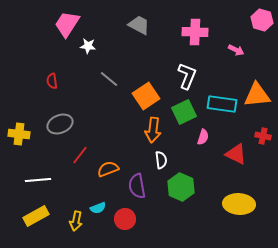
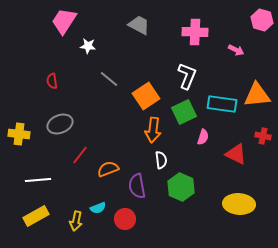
pink trapezoid: moved 3 px left, 3 px up
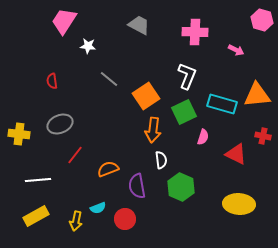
cyan rectangle: rotated 8 degrees clockwise
red line: moved 5 px left
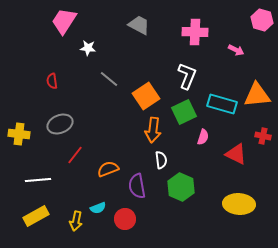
white star: moved 2 px down
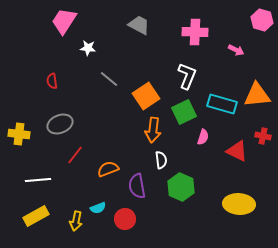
red triangle: moved 1 px right, 3 px up
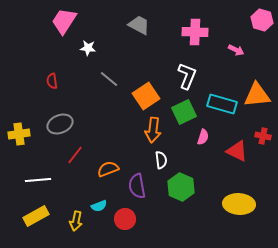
yellow cross: rotated 15 degrees counterclockwise
cyan semicircle: moved 1 px right, 2 px up
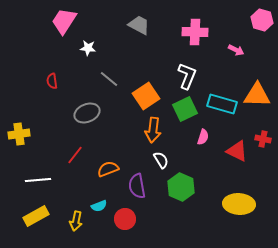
orange triangle: rotated 8 degrees clockwise
green square: moved 1 px right, 3 px up
gray ellipse: moved 27 px right, 11 px up
red cross: moved 3 px down
white semicircle: rotated 24 degrees counterclockwise
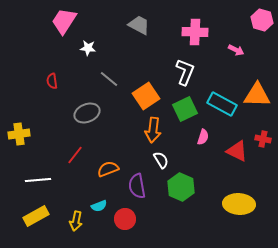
white L-shape: moved 2 px left, 4 px up
cyan rectangle: rotated 12 degrees clockwise
